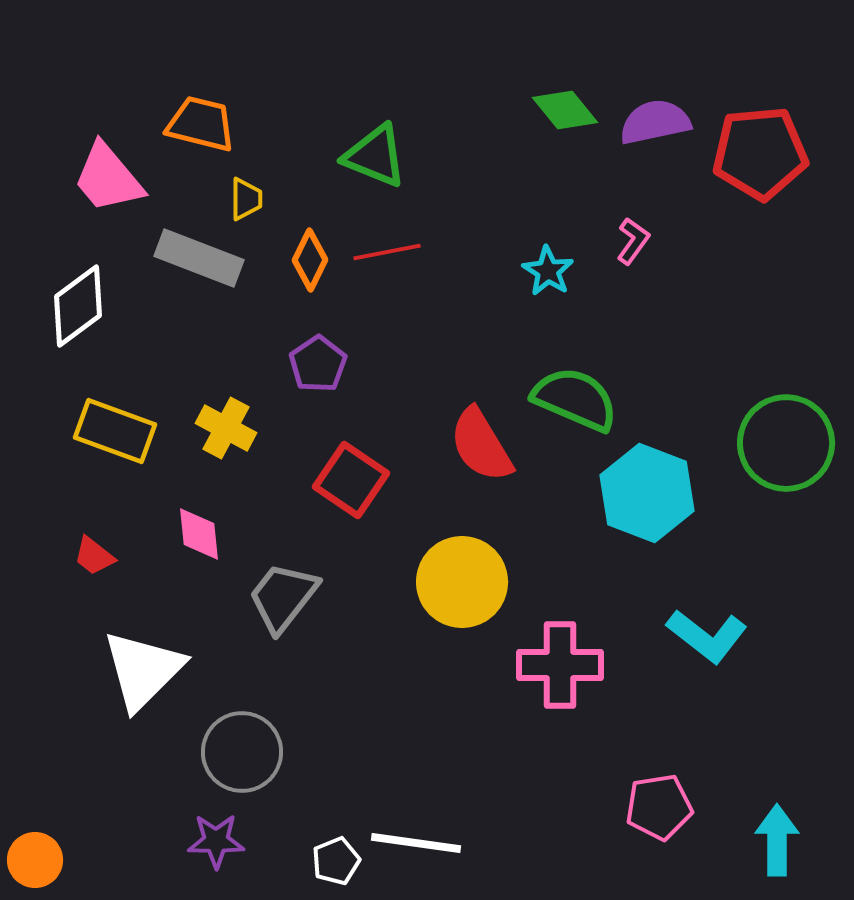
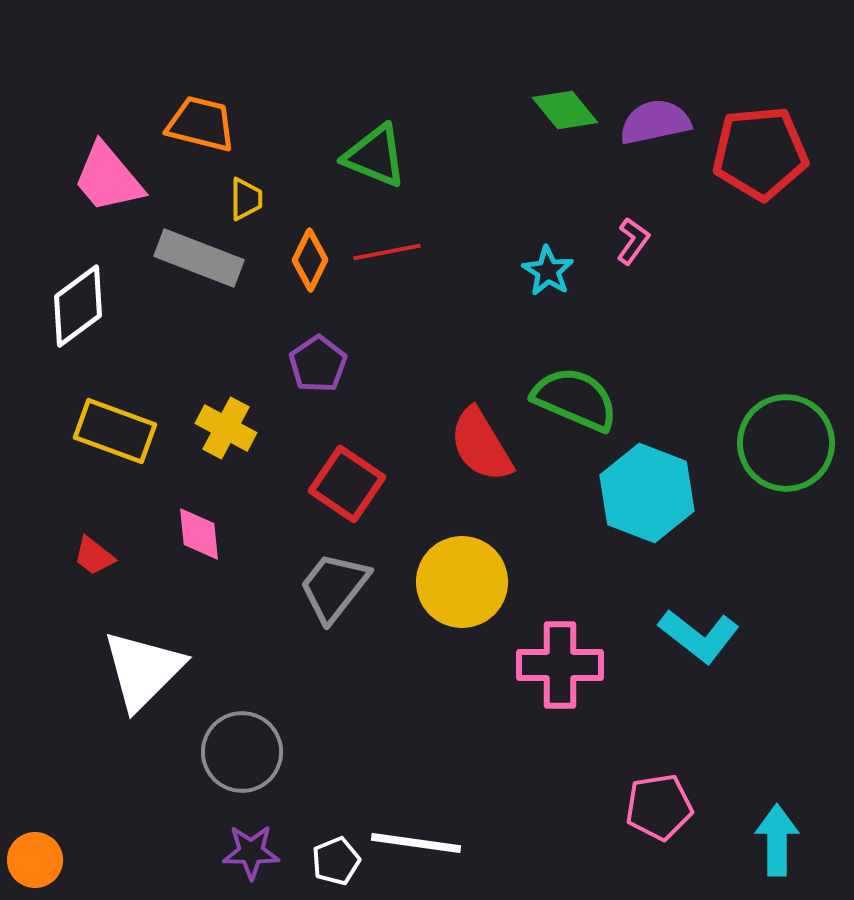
red square: moved 4 px left, 4 px down
gray trapezoid: moved 51 px right, 10 px up
cyan L-shape: moved 8 px left
purple star: moved 35 px right, 11 px down
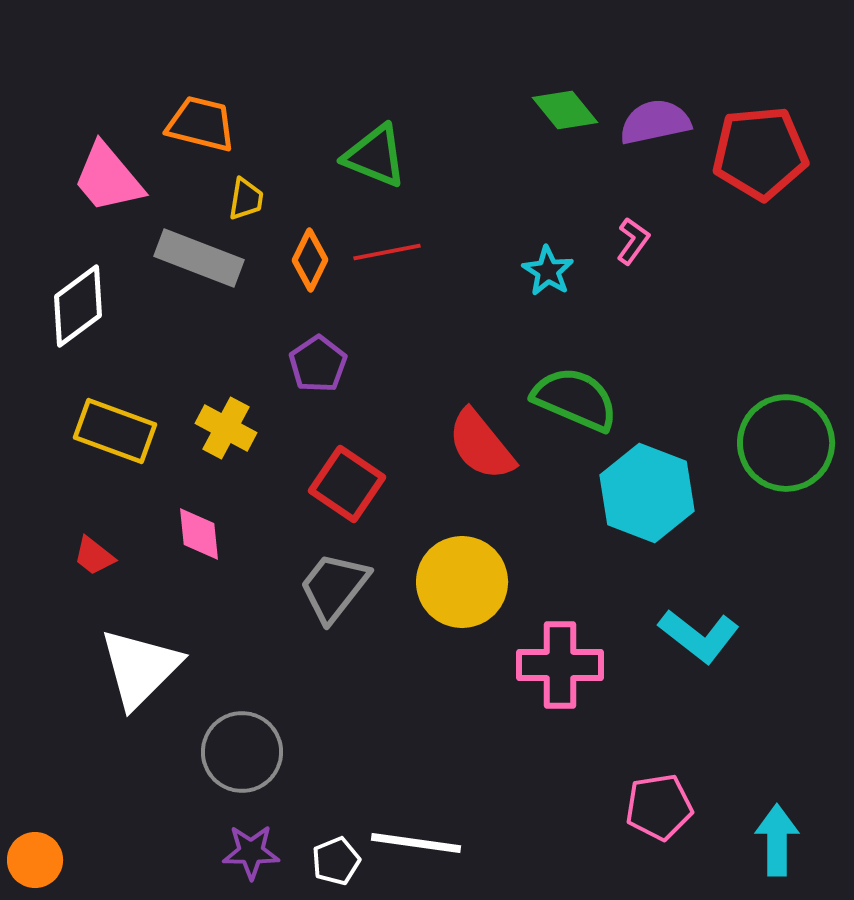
yellow trapezoid: rotated 9 degrees clockwise
red semicircle: rotated 8 degrees counterclockwise
white triangle: moved 3 px left, 2 px up
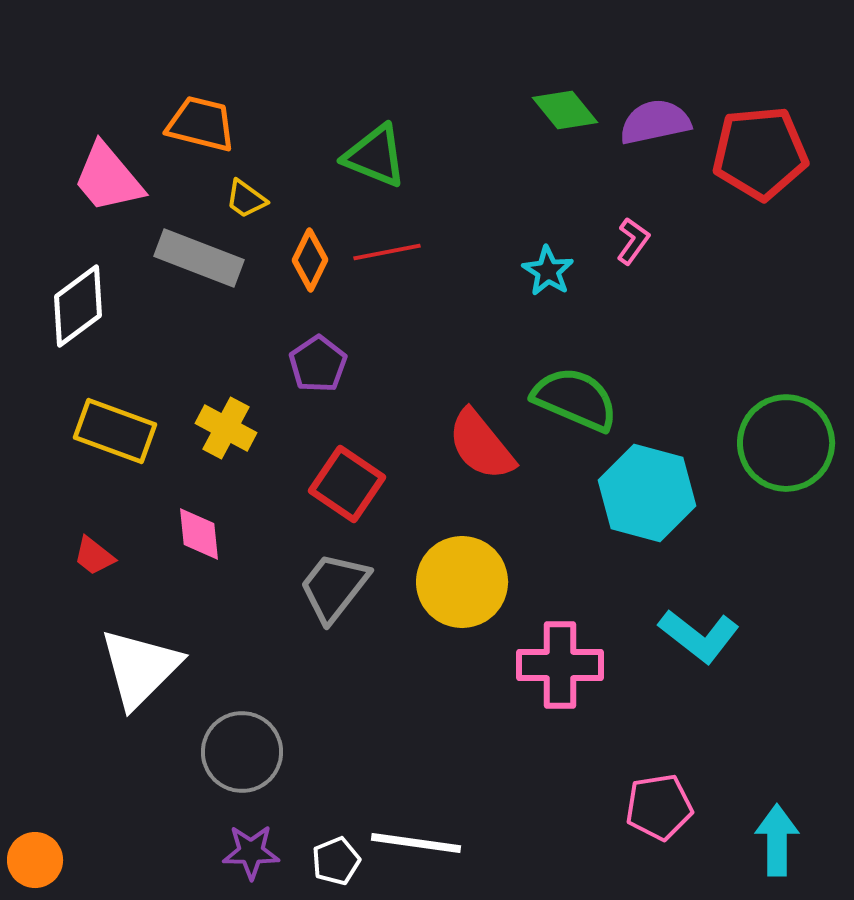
yellow trapezoid: rotated 117 degrees clockwise
cyan hexagon: rotated 6 degrees counterclockwise
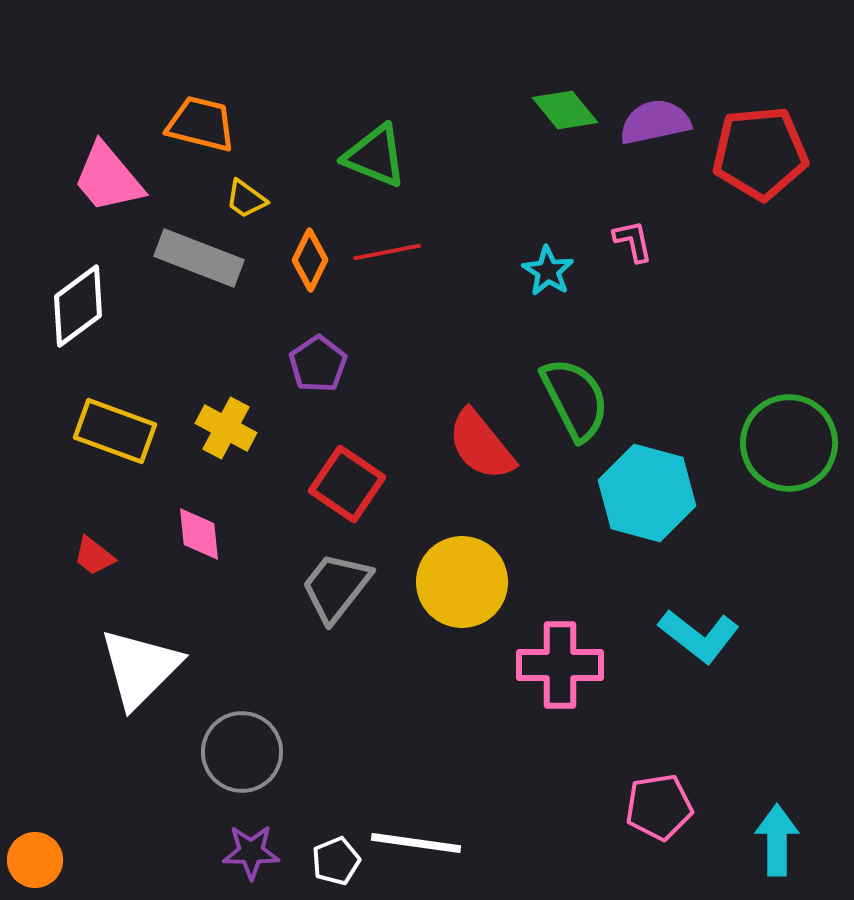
pink L-shape: rotated 48 degrees counterclockwise
green semicircle: rotated 40 degrees clockwise
green circle: moved 3 px right
gray trapezoid: moved 2 px right
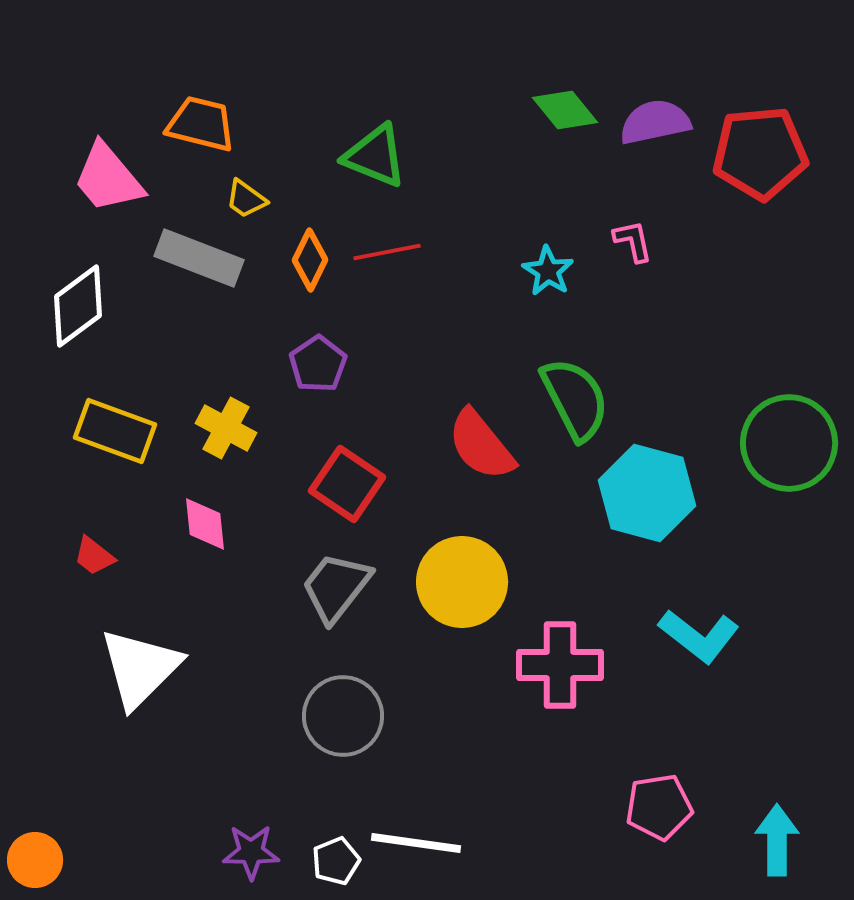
pink diamond: moved 6 px right, 10 px up
gray circle: moved 101 px right, 36 px up
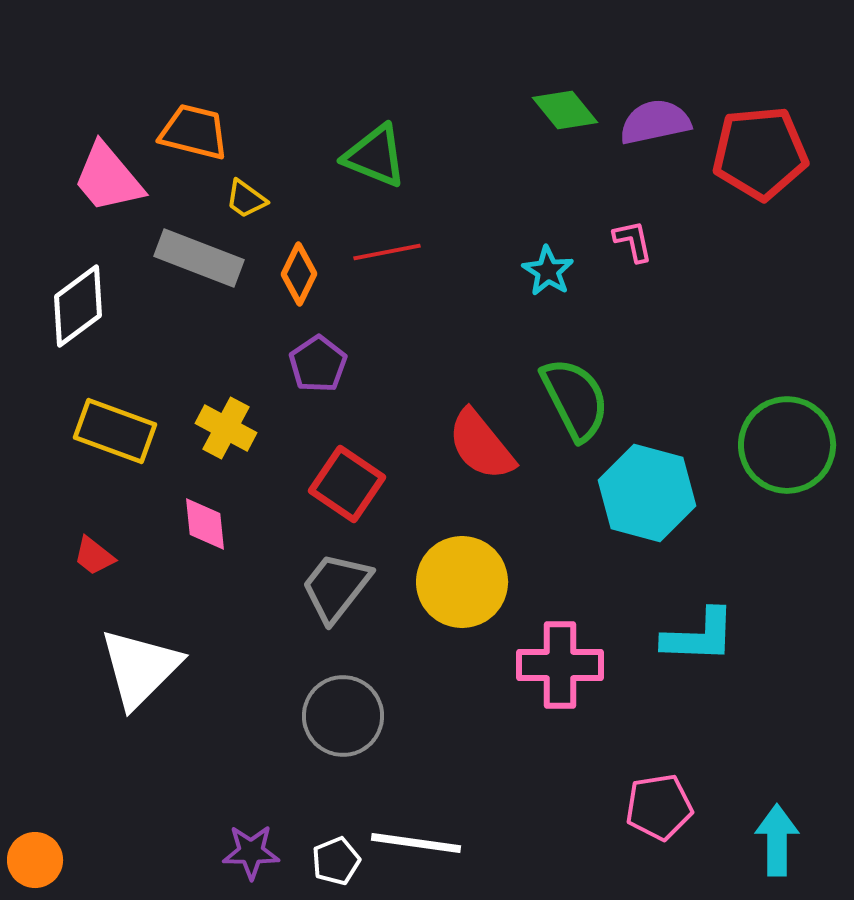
orange trapezoid: moved 7 px left, 8 px down
orange diamond: moved 11 px left, 14 px down
green circle: moved 2 px left, 2 px down
cyan L-shape: rotated 36 degrees counterclockwise
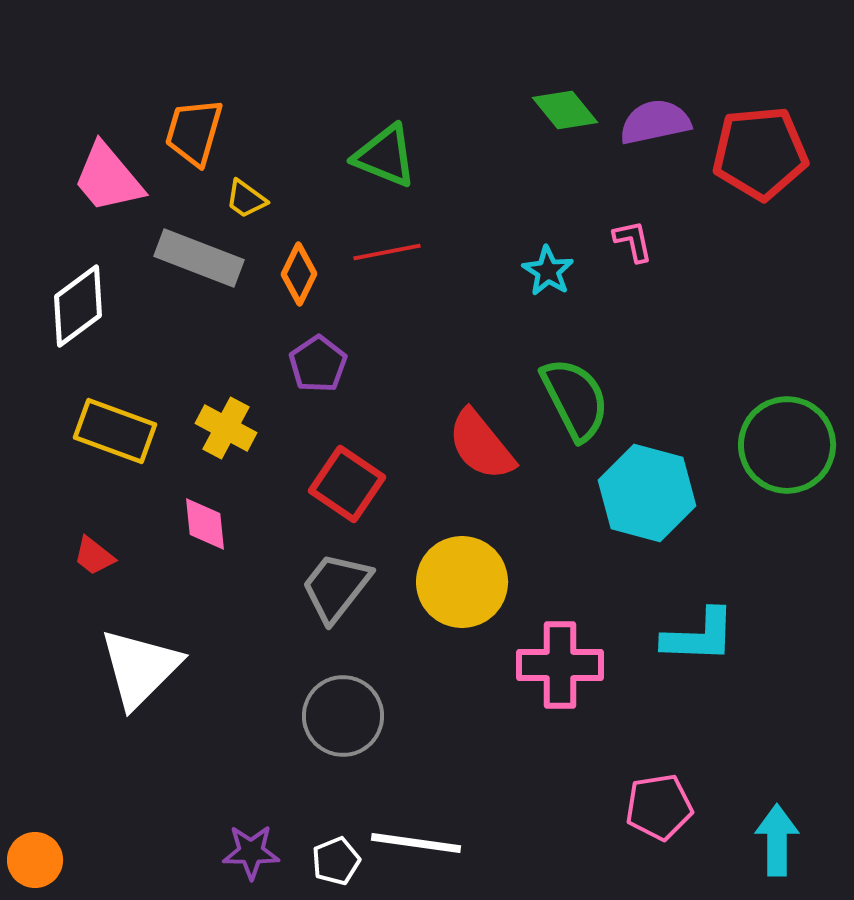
orange trapezoid: rotated 88 degrees counterclockwise
green triangle: moved 10 px right
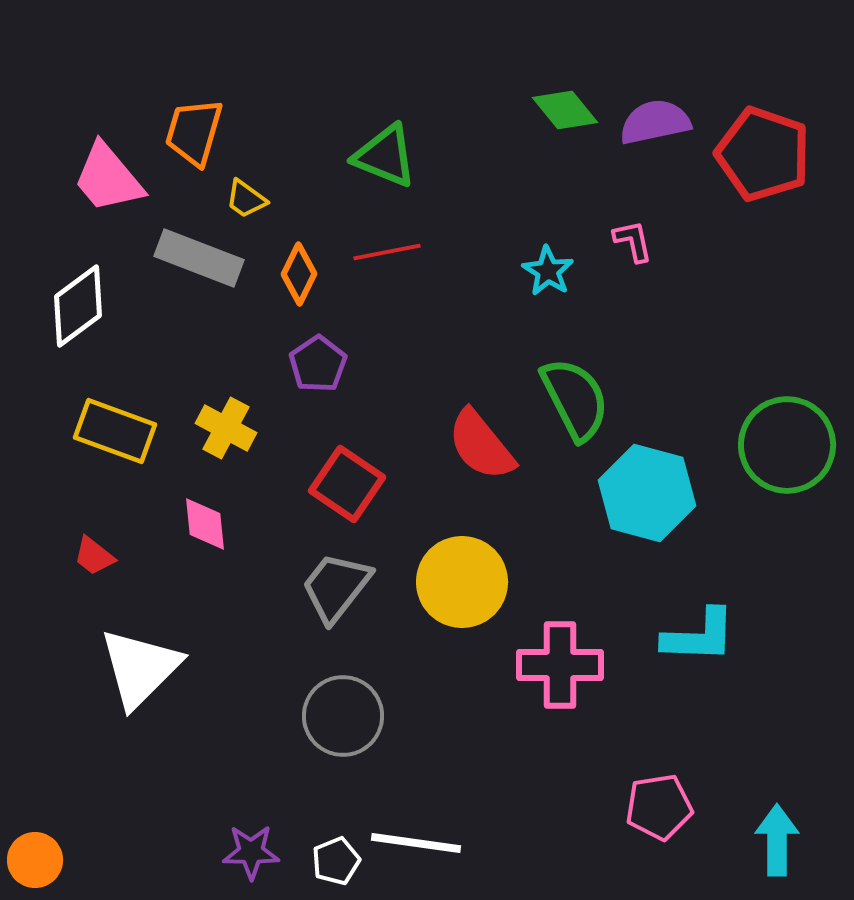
red pentagon: moved 3 px right, 1 px down; rotated 24 degrees clockwise
